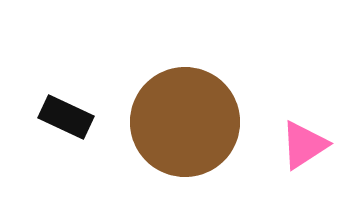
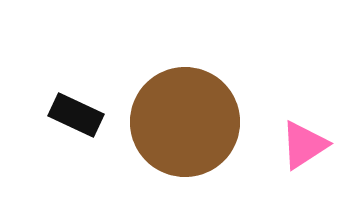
black rectangle: moved 10 px right, 2 px up
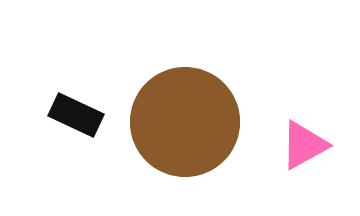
pink triangle: rotated 4 degrees clockwise
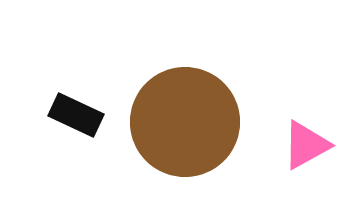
pink triangle: moved 2 px right
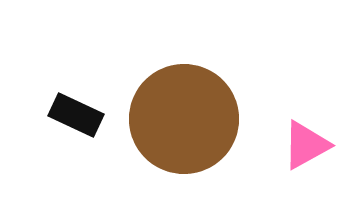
brown circle: moved 1 px left, 3 px up
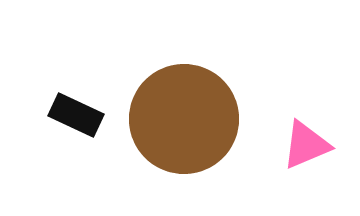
pink triangle: rotated 6 degrees clockwise
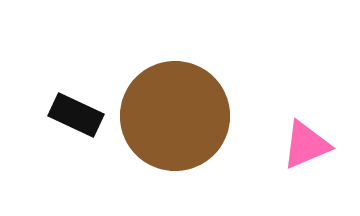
brown circle: moved 9 px left, 3 px up
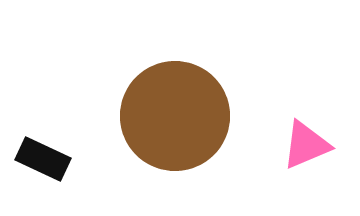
black rectangle: moved 33 px left, 44 px down
